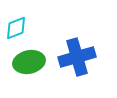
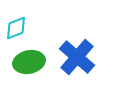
blue cross: rotated 33 degrees counterclockwise
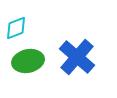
green ellipse: moved 1 px left, 1 px up
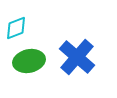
green ellipse: moved 1 px right
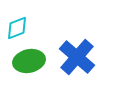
cyan diamond: moved 1 px right
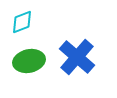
cyan diamond: moved 5 px right, 6 px up
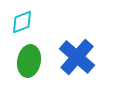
green ellipse: rotated 68 degrees counterclockwise
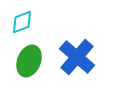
green ellipse: rotated 12 degrees clockwise
